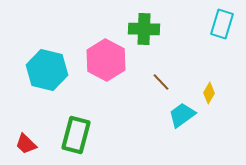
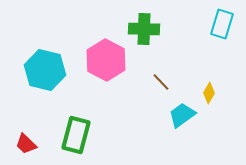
cyan hexagon: moved 2 px left
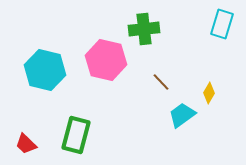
green cross: rotated 8 degrees counterclockwise
pink hexagon: rotated 15 degrees counterclockwise
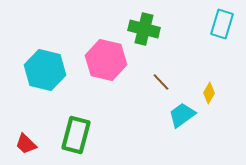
green cross: rotated 20 degrees clockwise
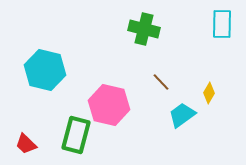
cyan rectangle: rotated 16 degrees counterclockwise
pink hexagon: moved 3 px right, 45 px down
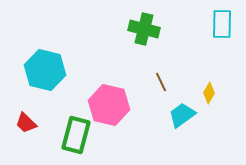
brown line: rotated 18 degrees clockwise
red trapezoid: moved 21 px up
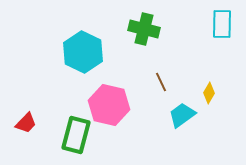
cyan hexagon: moved 38 px right, 18 px up; rotated 12 degrees clockwise
red trapezoid: rotated 90 degrees counterclockwise
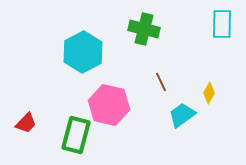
cyan hexagon: rotated 6 degrees clockwise
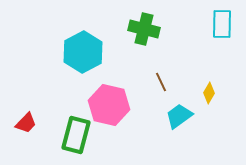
cyan trapezoid: moved 3 px left, 1 px down
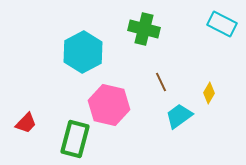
cyan rectangle: rotated 64 degrees counterclockwise
green rectangle: moved 1 px left, 4 px down
